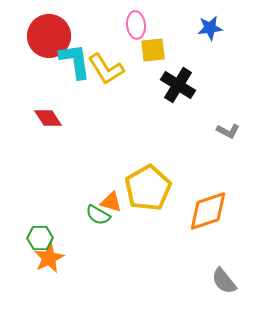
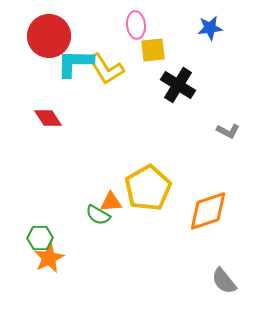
cyan L-shape: moved 2 px down; rotated 81 degrees counterclockwise
orange triangle: rotated 20 degrees counterclockwise
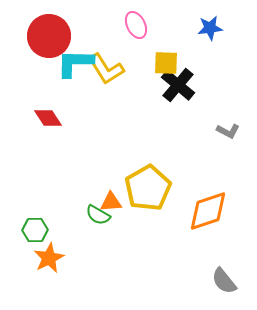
pink ellipse: rotated 20 degrees counterclockwise
yellow square: moved 13 px right, 13 px down; rotated 8 degrees clockwise
black cross: rotated 8 degrees clockwise
green hexagon: moved 5 px left, 8 px up
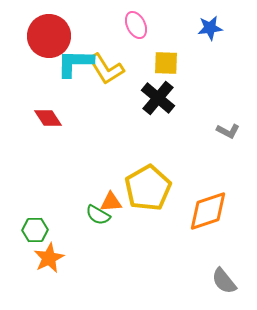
black cross: moved 20 px left, 13 px down
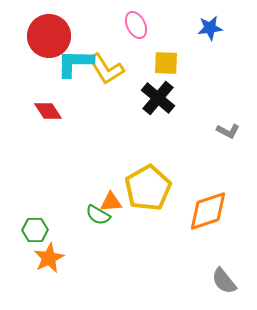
red diamond: moved 7 px up
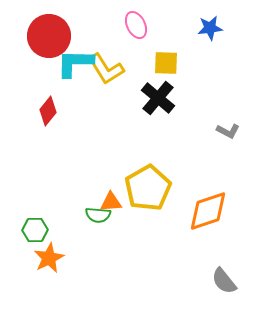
red diamond: rotated 72 degrees clockwise
green semicircle: rotated 25 degrees counterclockwise
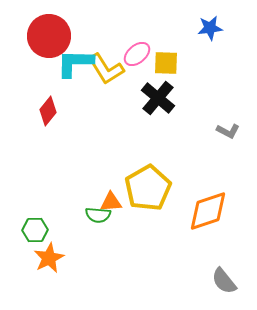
pink ellipse: moved 1 px right, 29 px down; rotated 76 degrees clockwise
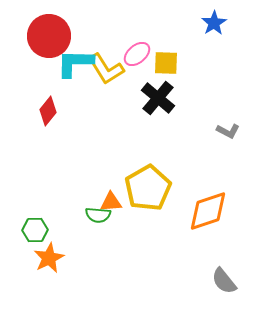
blue star: moved 4 px right, 5 px up; rotated 25 degrees counterclockwise
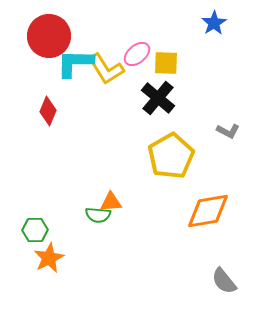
red diamond: rotated 16 degrees counterclockwise
yellow pentagon: moved 23 px right, 32 px up
orange diamond: rotated 9 degrees clockwise
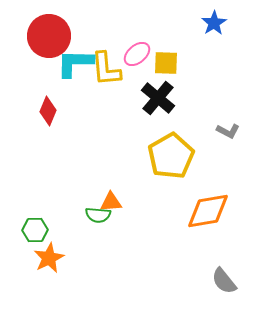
yellow L-shape: rotated 27 degrees clockwise
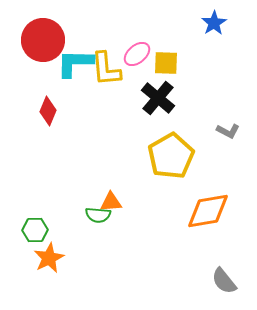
red circle: moved 6 px left, 4 px down
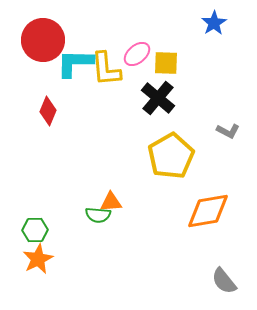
orange star: moved 11 px left, 1 px down
